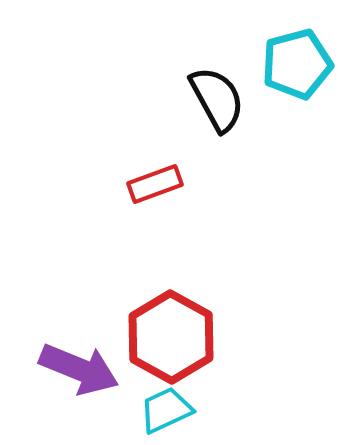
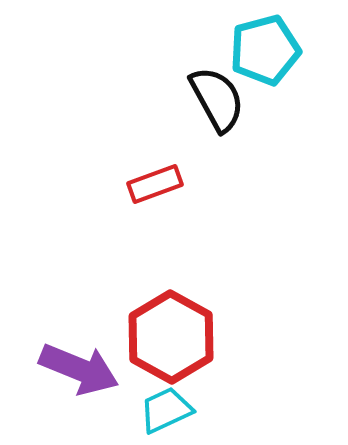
cyan pentagon: moved 32 px left, 14 px up
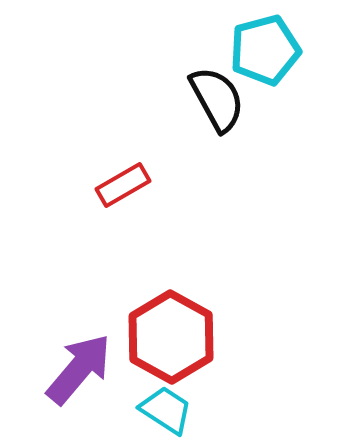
red rectangle: moved 32 px left, 1 px down; rotated 10 degrees counterclockwise
purple arrow: rotated 72 degrees counterclockwise
cyan trapezoid: rotated 58 degrees clockwise
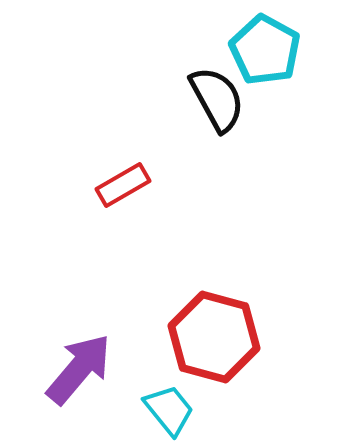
cyan pentagon: rotated 28 degrees counterclockwise
red hexagon: moved 43 px right; rotated 14 degrees counterclockwise
cyan trapezoid: moved 3 px right; rotated 18 degrees clockwise
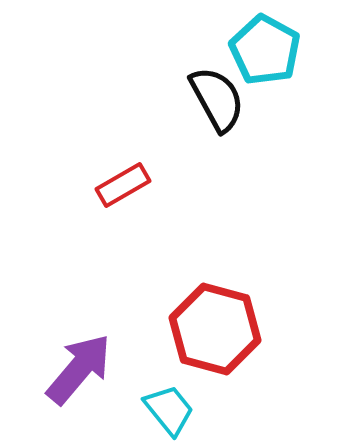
red hexagon: moved 1 px right, 8 px up
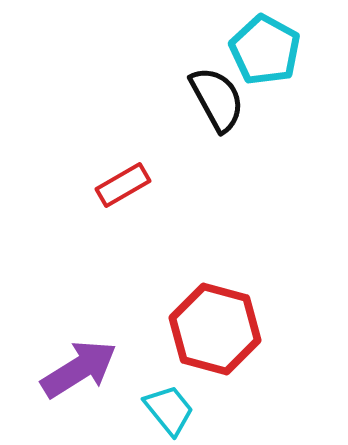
purple arrow: rotated 18 degrees clockwise
